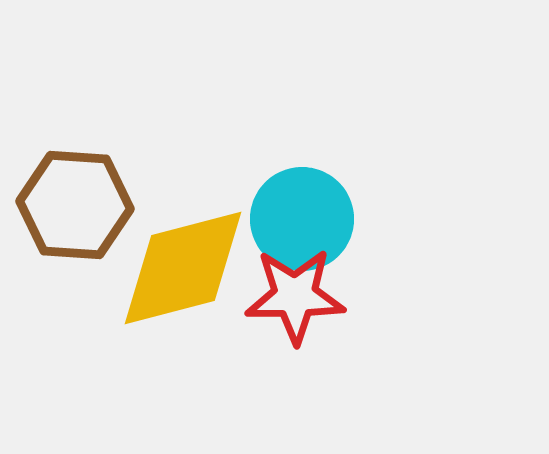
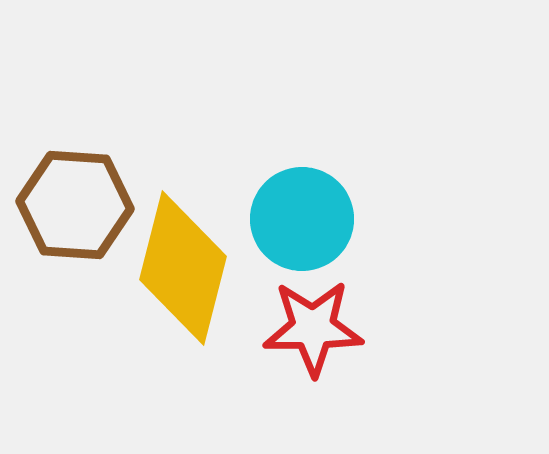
yellow diamond: rotated 61 degrees counterclockwise
red star: moved 18 px right, 32 px down
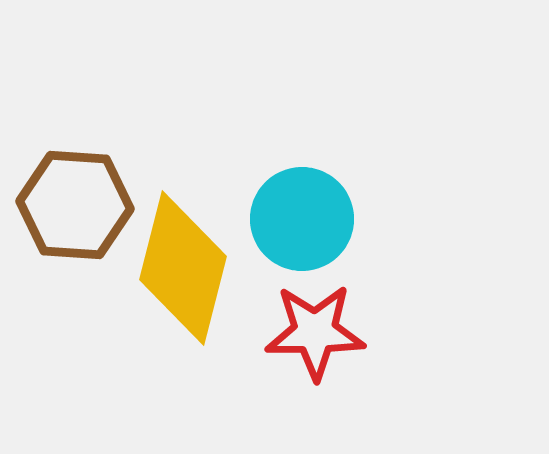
red star: moved 2 px right, 4 px down
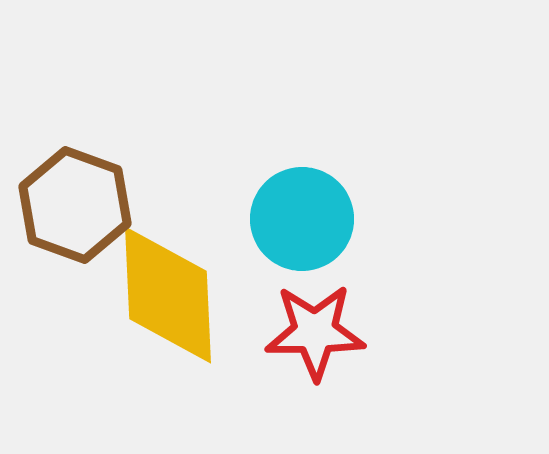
brown hexagon: rotated 16 degrees clockwise
yellow diamond: moved 15 px left, 27 px down; rotated 17 degrees counterclockwise
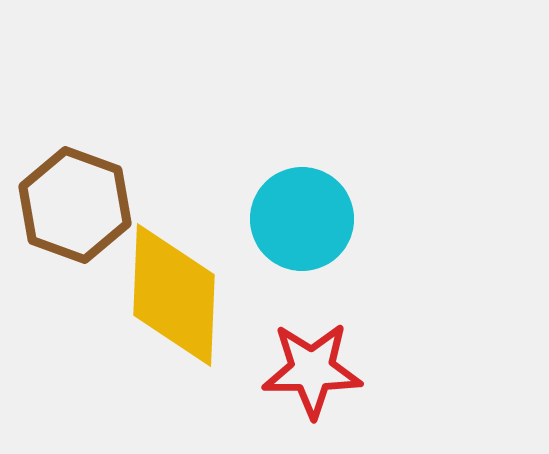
yellow diamond: moved 6 px right; rotated 5 degrees clockwise
red star: moved 3 px left, 38 px down
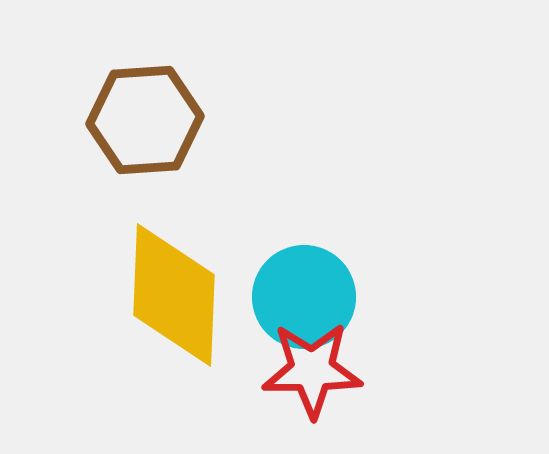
brown hexagon: moved 70 px right, 85 px up; rotated 24 degrees counterclockwise
cyan circle: moved 2 px right, 78 px down
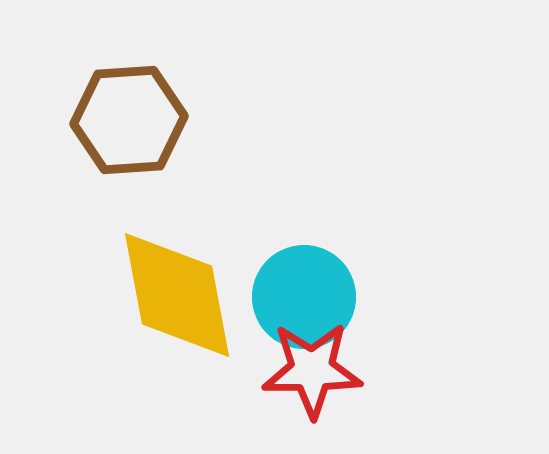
brown hexagon: moved 16 px left
yellow diamond: moved 3 px right; rotated 13 degrees counterclockwise
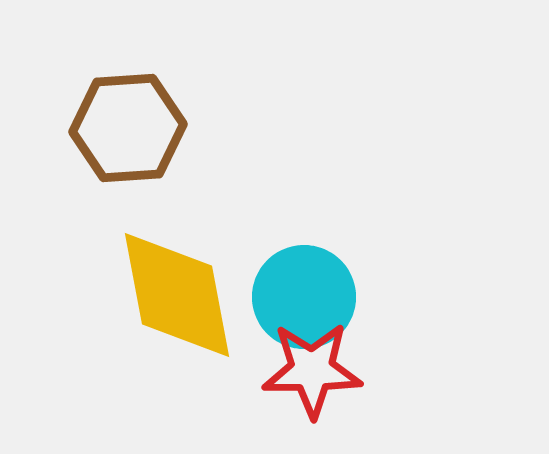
brown hexagon: moved 1 px left, 8 px down
